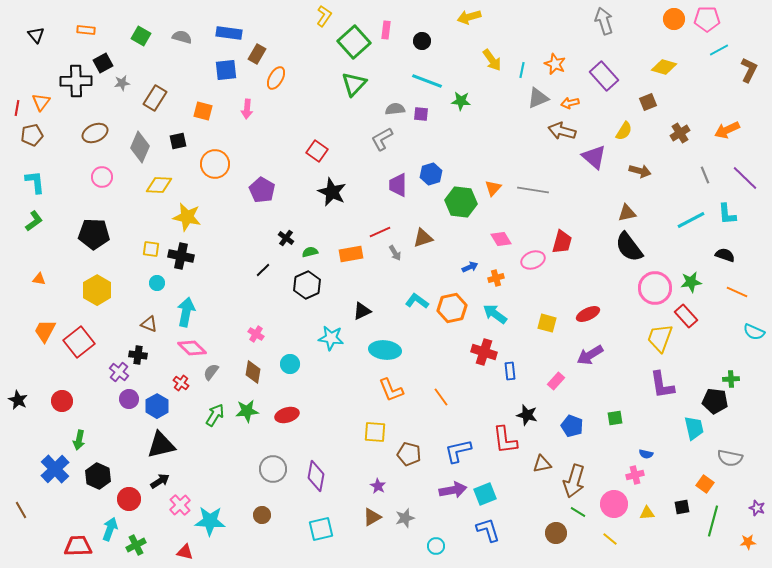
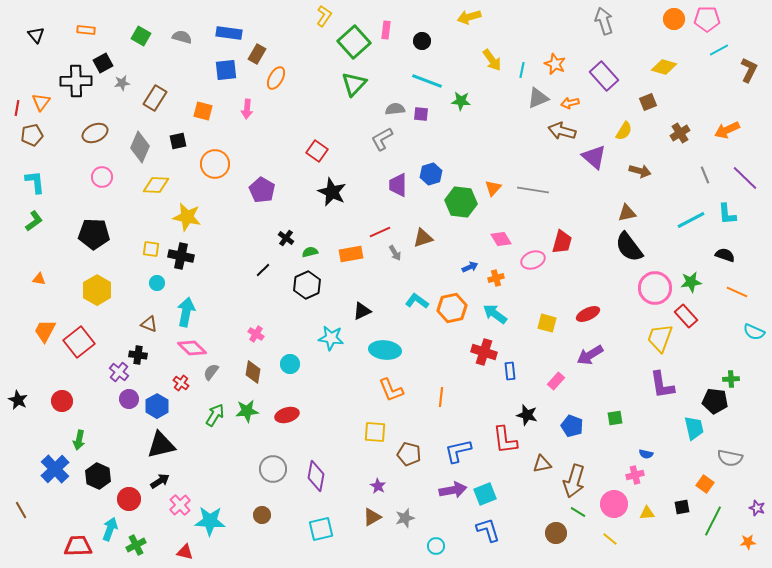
yellow diamond at (159, 185): moved 3 px left
orange line at (441, 397): rotated 42 degrees clockwise
green line at (713, 521): rotated 12 degrees clockwise
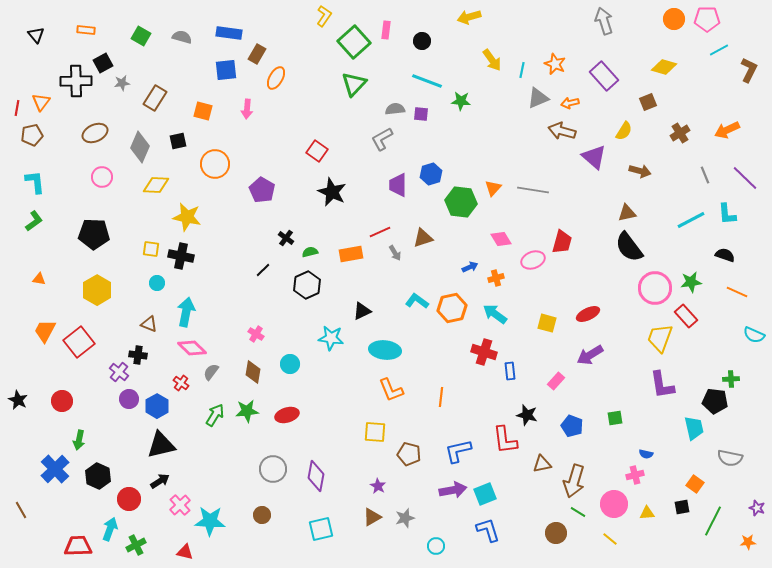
cyan semicircle at (754, 332): moved 3 px down
orange square at (705, 484): moved 10 px left
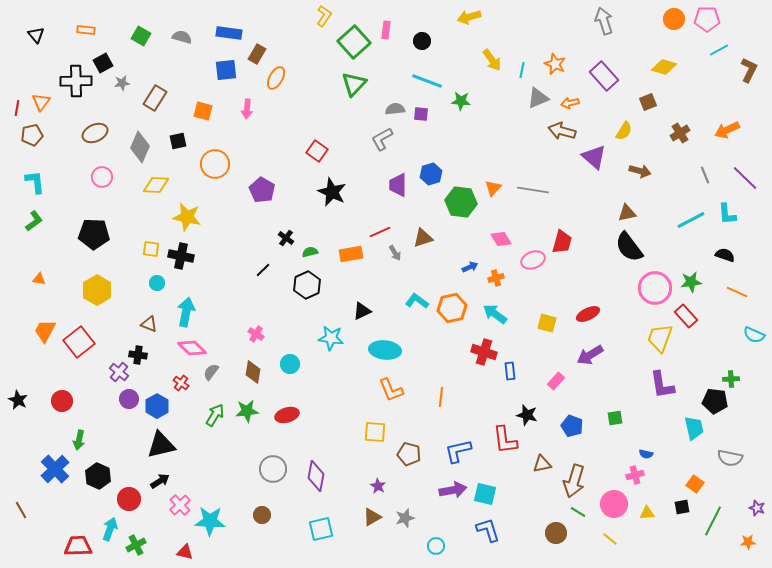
cyan square at (485, 494): rotated 35 degrees clockwise
